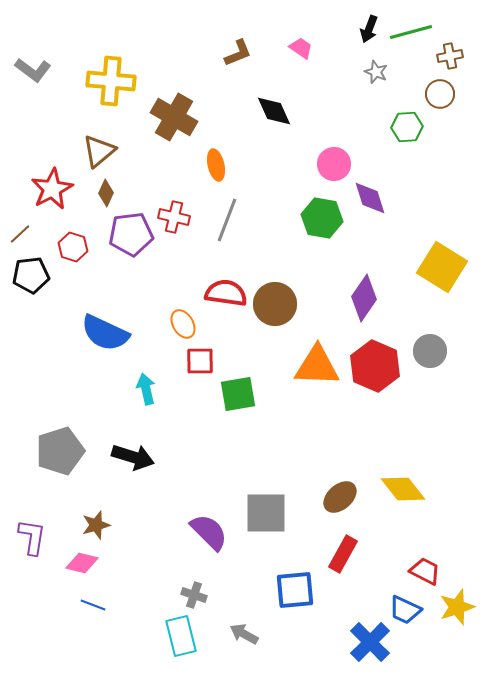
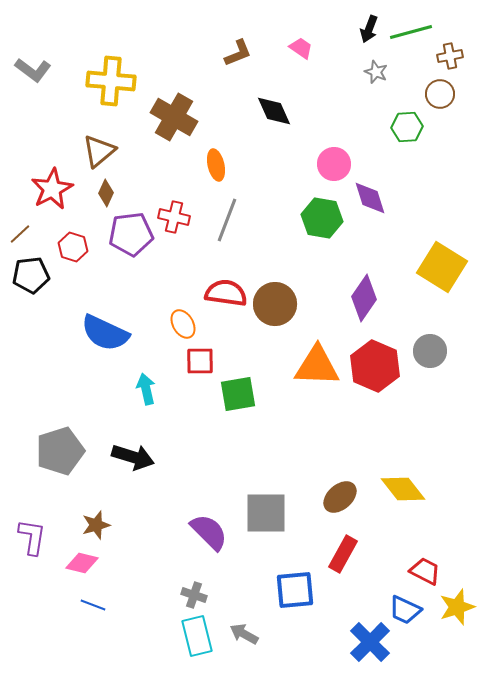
cyan rectangle at (181, 636): moved 16 px right
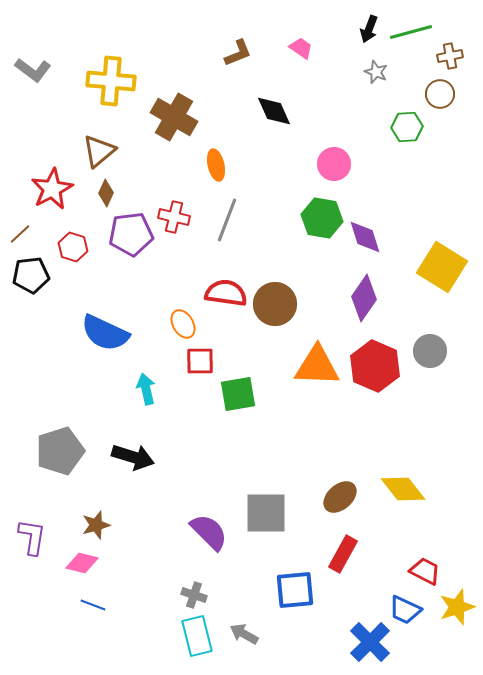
purple diamond at (370, 198): moved 5 px left, 39 px down
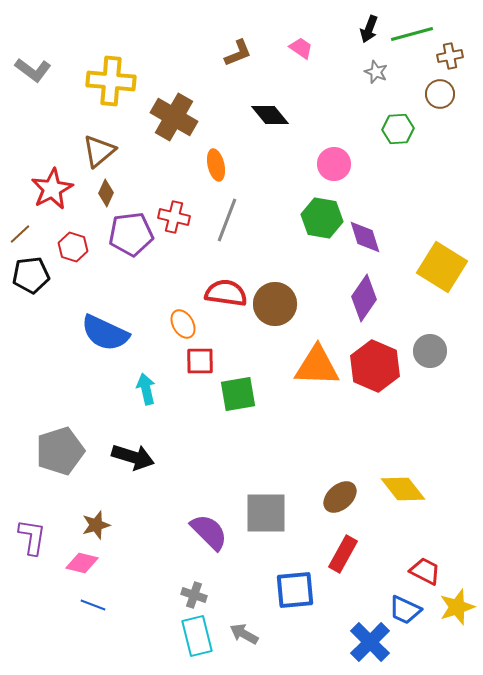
green line at (411, 32): moved 1 px right, 2 px down
black diamond at (274, 111): moved 4 px left, 4 px down; rotated 15 degrees counterclockwise
green hexagon at (407, 127): moved 9 px left, 2 px down
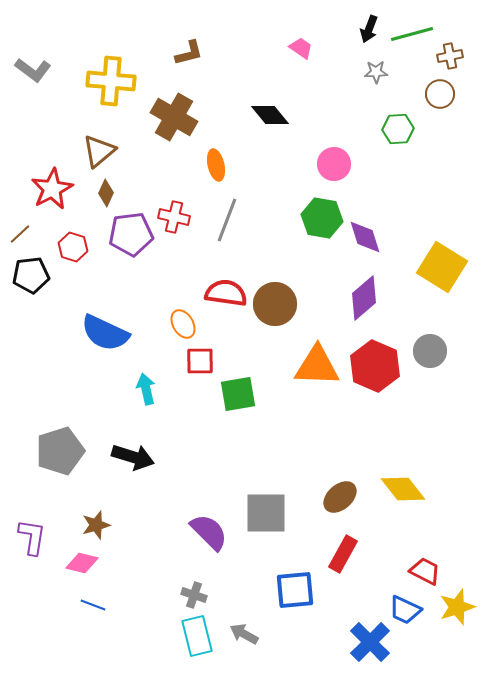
brown L-shape at (238, 53): moved 49 px left; rotated 8 degrees clockwise
gray star at (376, 72): rotated 25 degrees counterclockwise
purple diamond at (364, 298): rotated 15 degrees clockwise
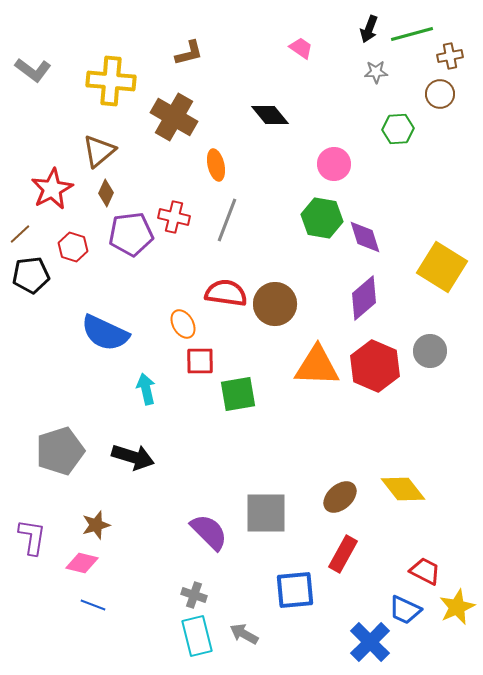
yellow star at (457, 607): rotated 6 degrees counterclockwise
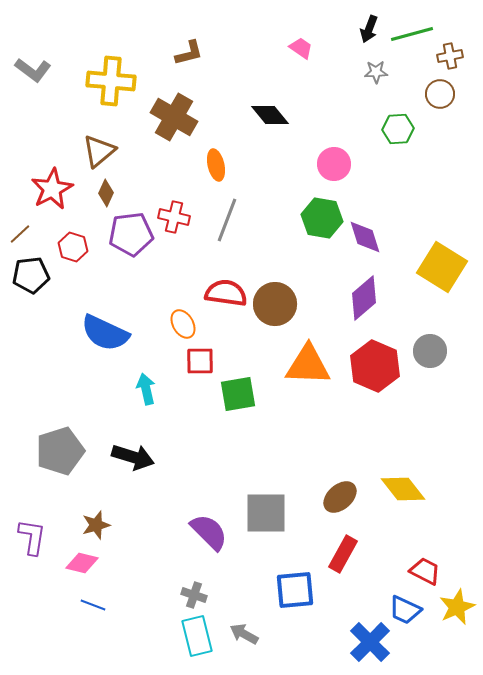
orange triangle at (317, 366): moved 9 px left, 1 px up
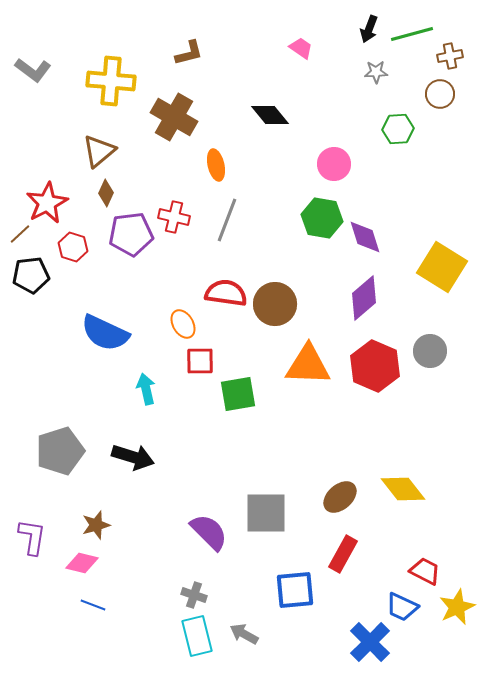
red star at (52, 189): moved 5 px left, 14 px down
blue trapezoid at (405, 610): moved 3 px left, 3 px up
